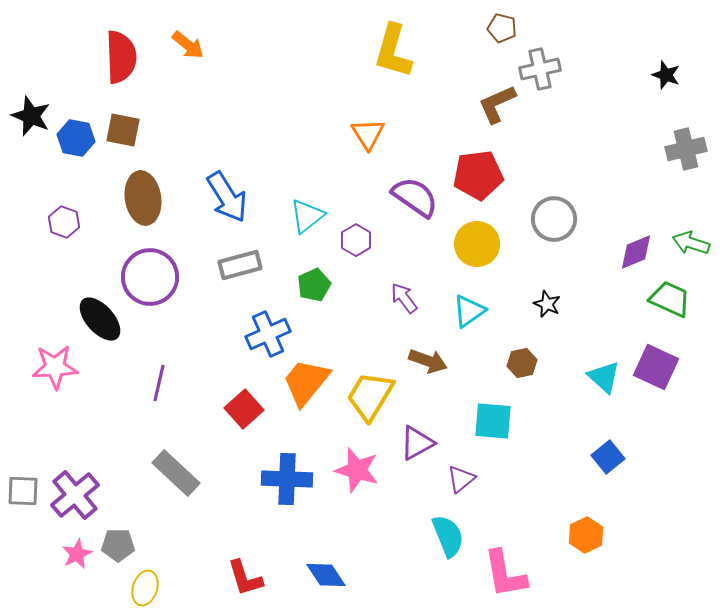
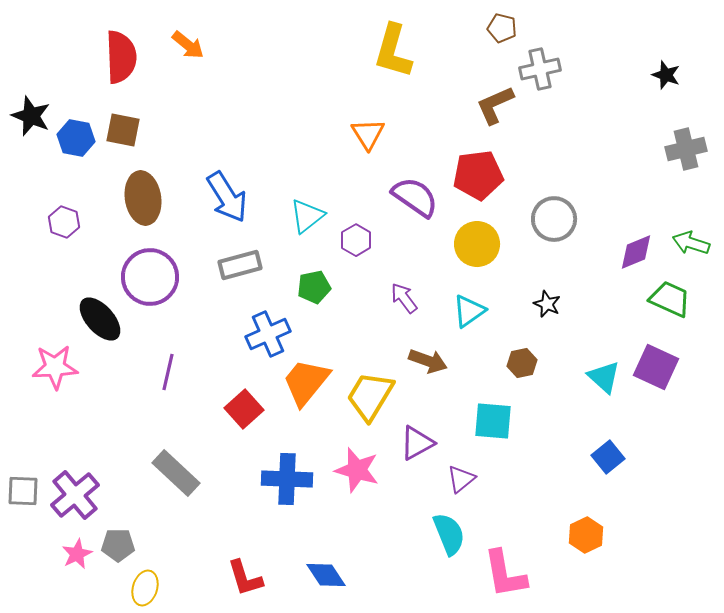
brown L-shape at (497, 104): moved 2 px left, 1 px down
green pentagon at (314, 285): moved 2 px down; rotated 12 degrees clockwise
purple line at (159, 383): moved 9 px right, 11 px up
cyan semicircle at (448, 536): moved 1 px right, 2 px up
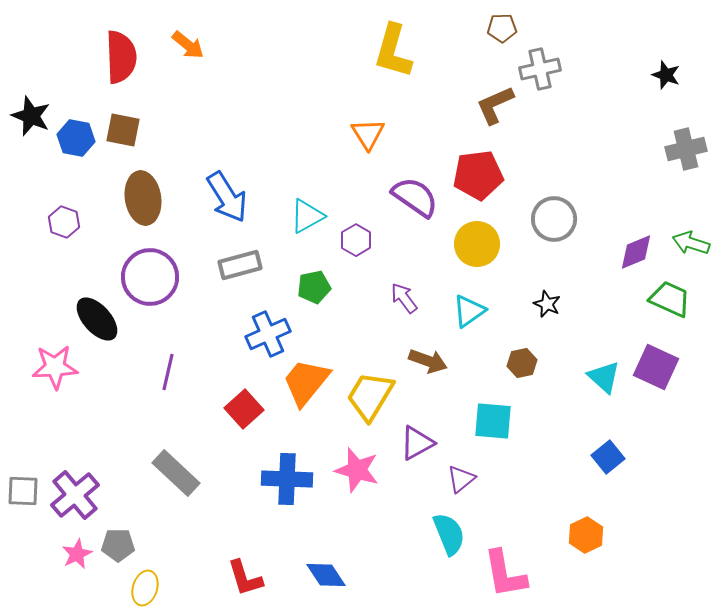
brown pentagon at (502, 28): rotated 16 degrees counterclockwise
cyan triangle at (307, 216): rotated 9 degrees clockwise
black ellipse at (100, 319): moved 3 px left
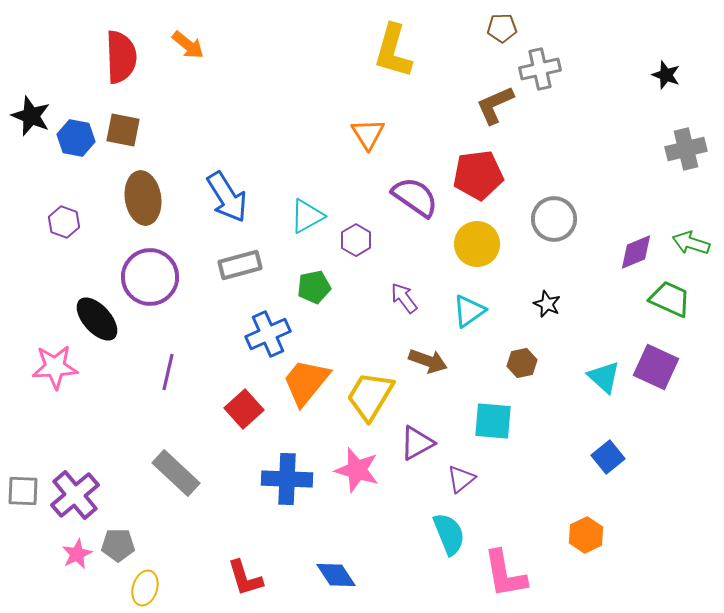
blue diamond at (326, 575): moved 10 px right
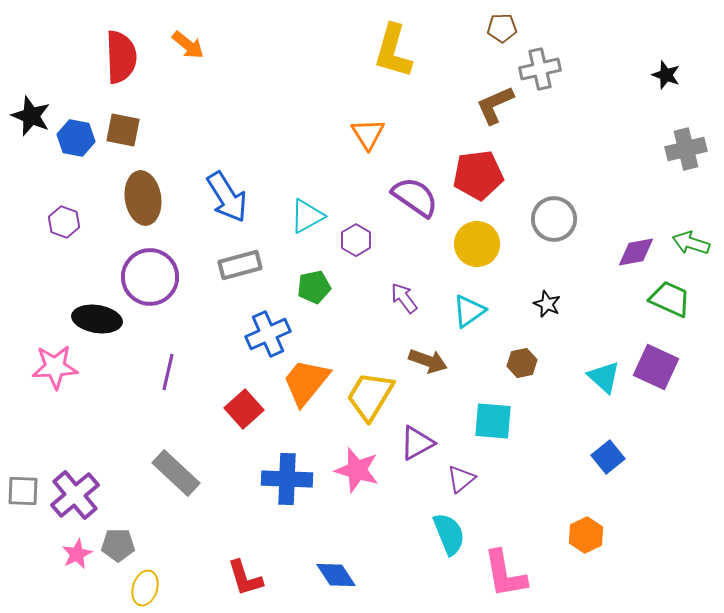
purple diamond at (636, 252): rotated 12 degrees clockwise
black ellipse at (97, 319): rotated 39 degrees counterclockwise
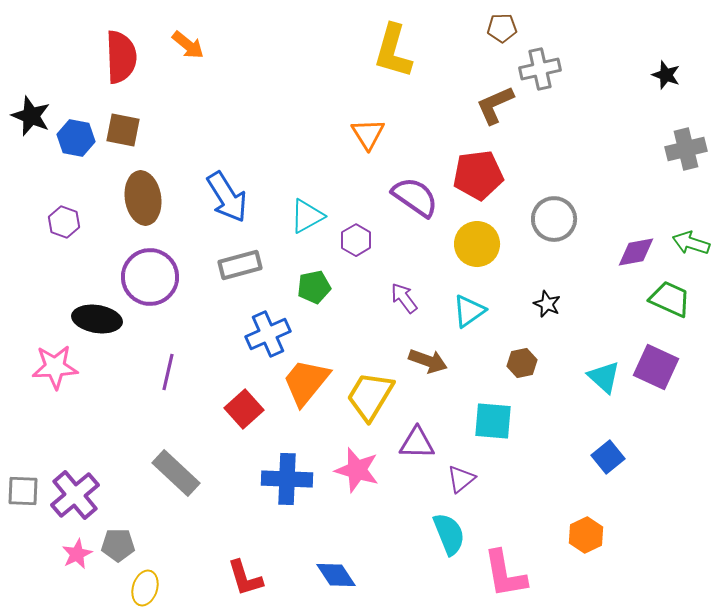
purple triangle at (417, 443): rotated 30 degrees clockwise
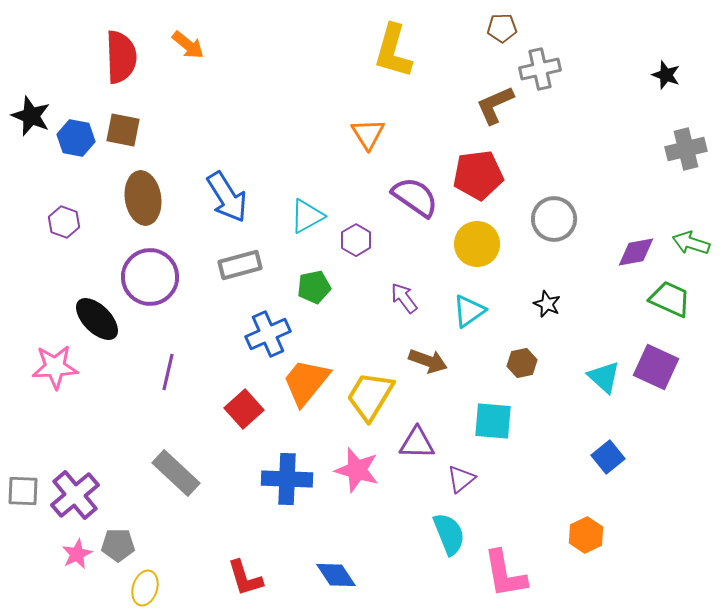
black ellipse at (97, 319): rotated 36 degrees clockwise
